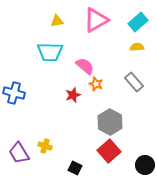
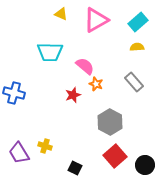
yellow triangle: moved 4 px right, 7 px up; rotated 32 degrees clockwise
red square: moved 6 px right, 5 px down
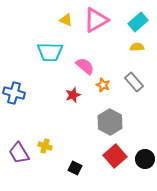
yellow triangle: moved 5 px right, 6 px down
orange star: moved 7 px right, 1 px down
black circle: moved 6 px up
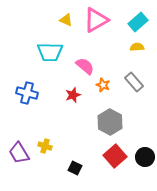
blue cross: moved 13 px right
black circle: moved 2 px up
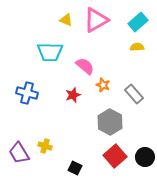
gray rectangle: moved 12 px down
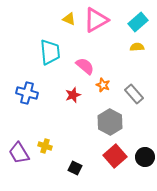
yellow triangle: moved 3 px right, 1 px up
cyan trapezoid: rotated 96 degrees counterclockwise
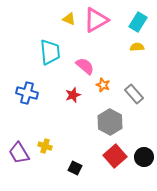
cyan rectangle: rotated 18 degrees counterclockwise
black circle: moved 1 px left
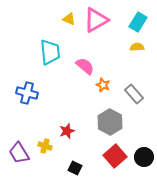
red star: moved 6 px left, 36 px down
